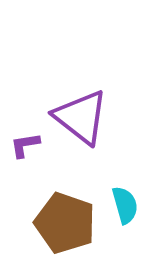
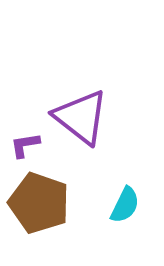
cyan semicircle: rotated 42 degrees clockwise
brown pentagon: moved 26 px left, 20 px up
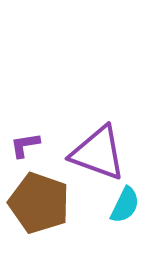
purple triangle: moved 17 px right, 36 px down; rotated 18 degrees counterclockwise
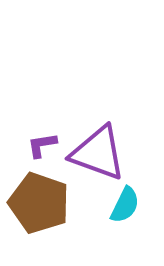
purple L-shape: moved 17 px right
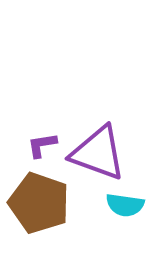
cyan semicircle: rotated 72 degrees clockwise
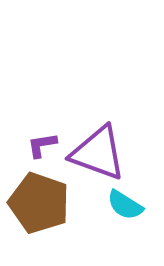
cyan semicircle: rotated 24 degrees clockwise
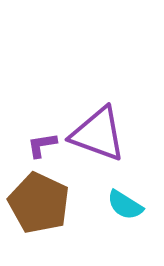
purple triangle: moved 19 px up
brown pentagon: rotated 6 degrees clockwise
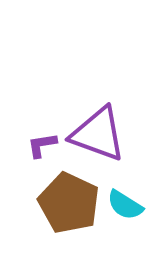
brown pentagon: moved 30 px right
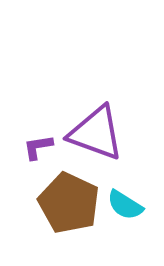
purple triangle: moved 2 px left, 1 px up
purple L-shape: moved 4 px left, 2 px down
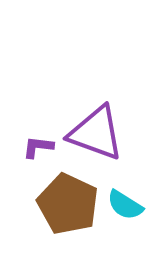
purple L-shape: rotated 16 degrees clockwise
brown pentagon: moved 1 px left, 1 px down
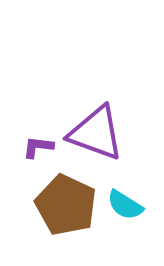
brown pentagon: moved 2 px left, 1 px down
